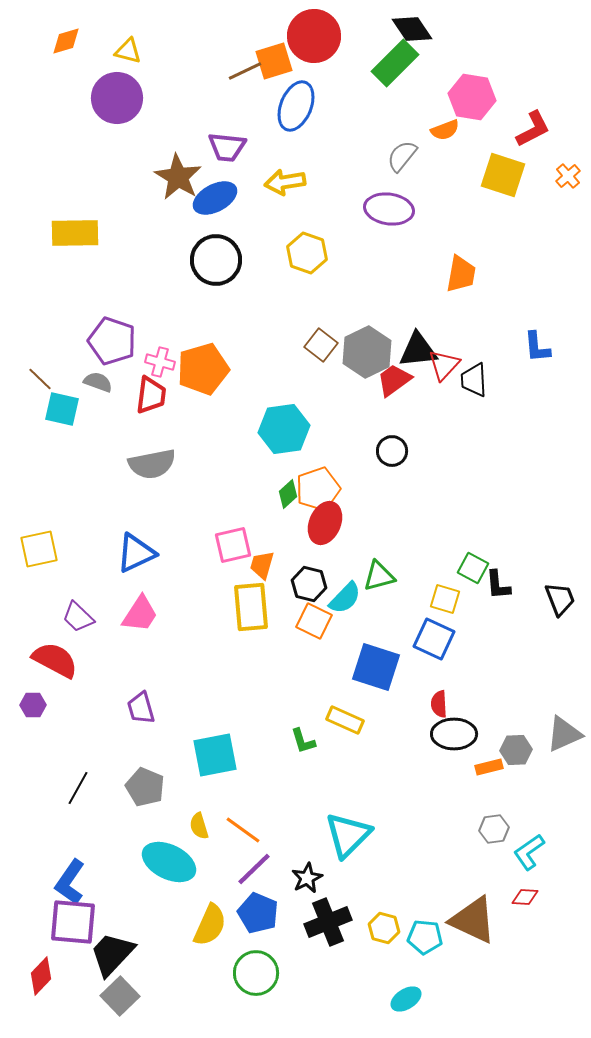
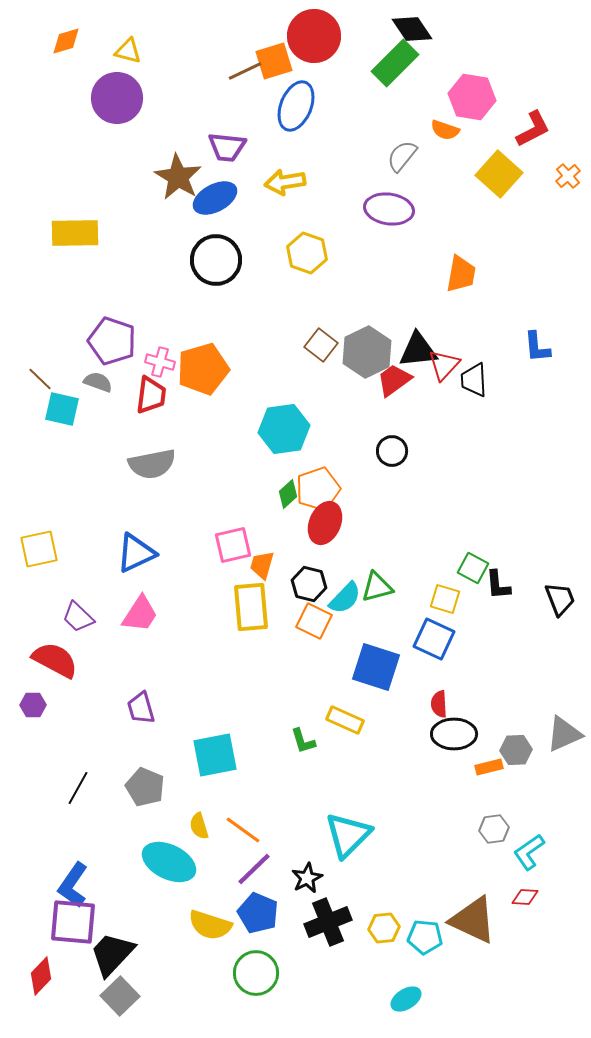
orange semicircle at (445, 130): rotated 40 degrees clockwise
yellow square at (503, 175): moved 4 px left, 1 px up; rotated 24 degrees clockwise
green triangle at (379, 576): moved 2 px left, 11 px down
blue L-shape at (70, 882): moved 3 px right, 3 px down
yellow semicircle at (210, 925): rotated 84 degrees clockwise
yellow hexagon at (384, 928): rotated 20 degrees counterclockwise
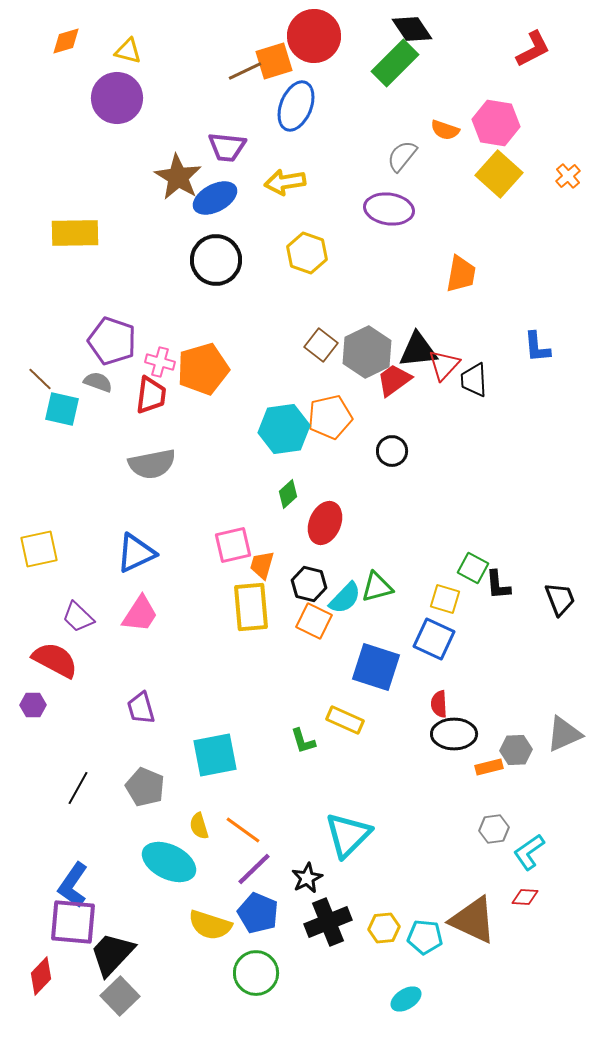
pink hexagon at (472, 97): moved 24 px right, 26 px down
red L-shape at (533, 129): moved 80 px up
orange pentagon at (318, 489): moved 12 px right, 72 px up; rotated 6 degrees clockwise
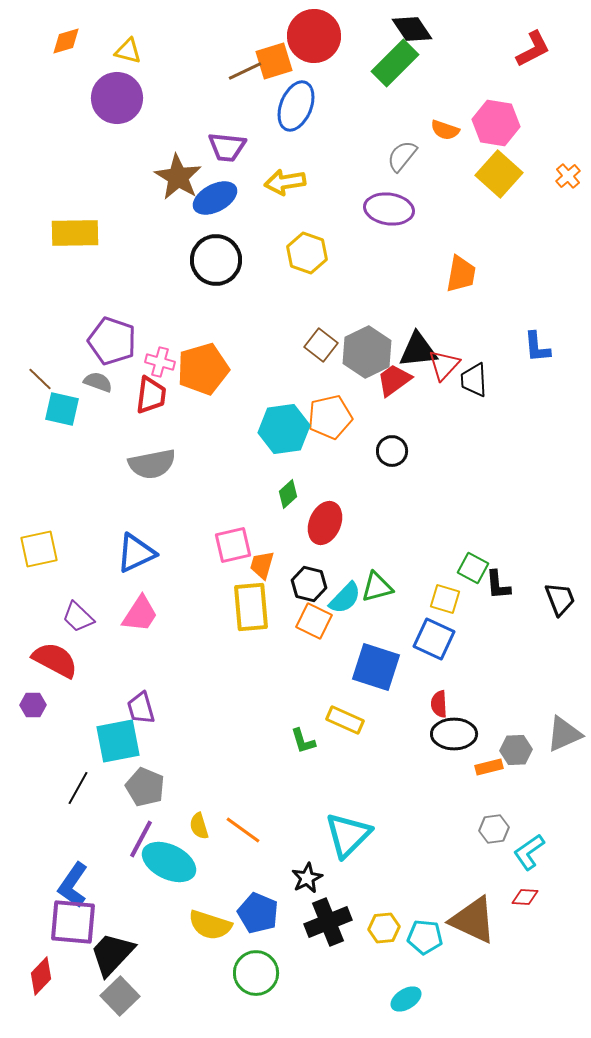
cyan square at (215, 755): moved 97 px left, 14 px up
purple line at (254, 869): moved 113 px left, 30 px up; rotated 18 degrees counterclockwise
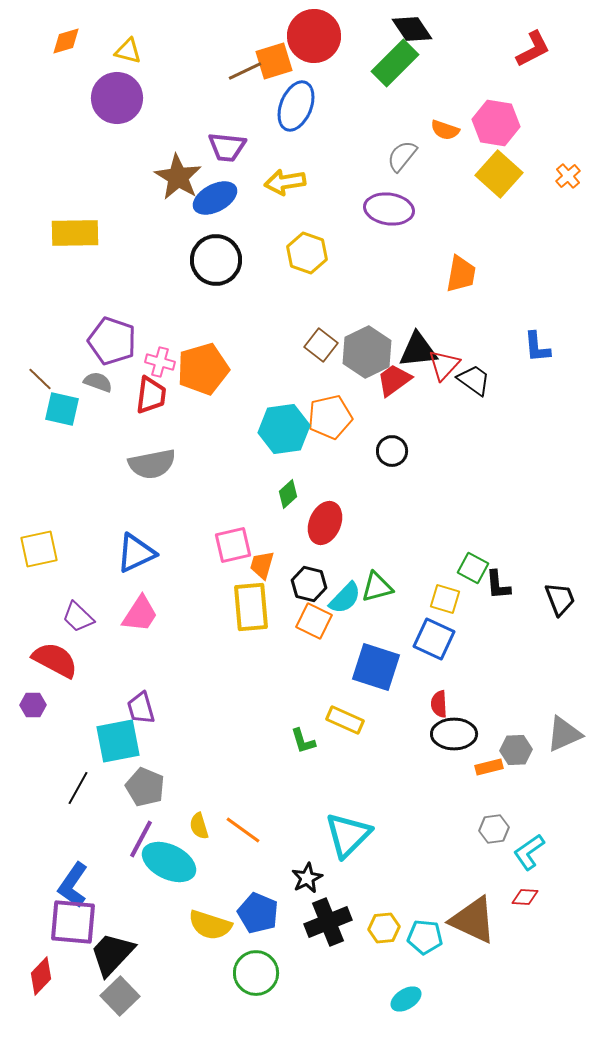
black trapezoid at (474, 380): rotated 129 degrees clockwise
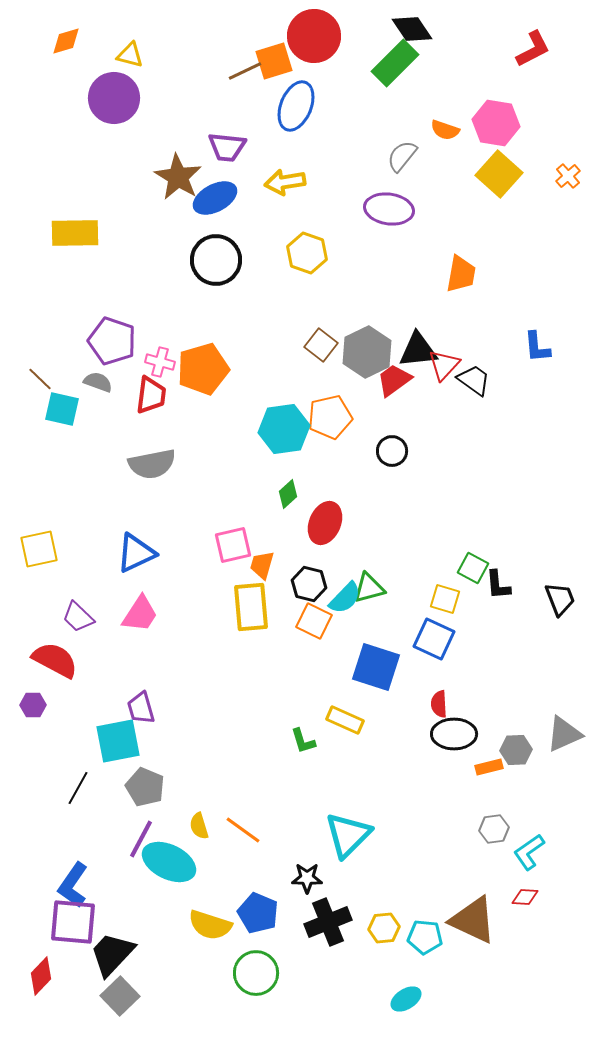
yellow triangle at (128, 51): moved 2 px right, 4 px down
purple circle at (117, 98): moved 3 px left
green triangle at (377, 587): moved 8 px left, 1 px down
black star at (307, 878): rotated 28 degrees clockwise
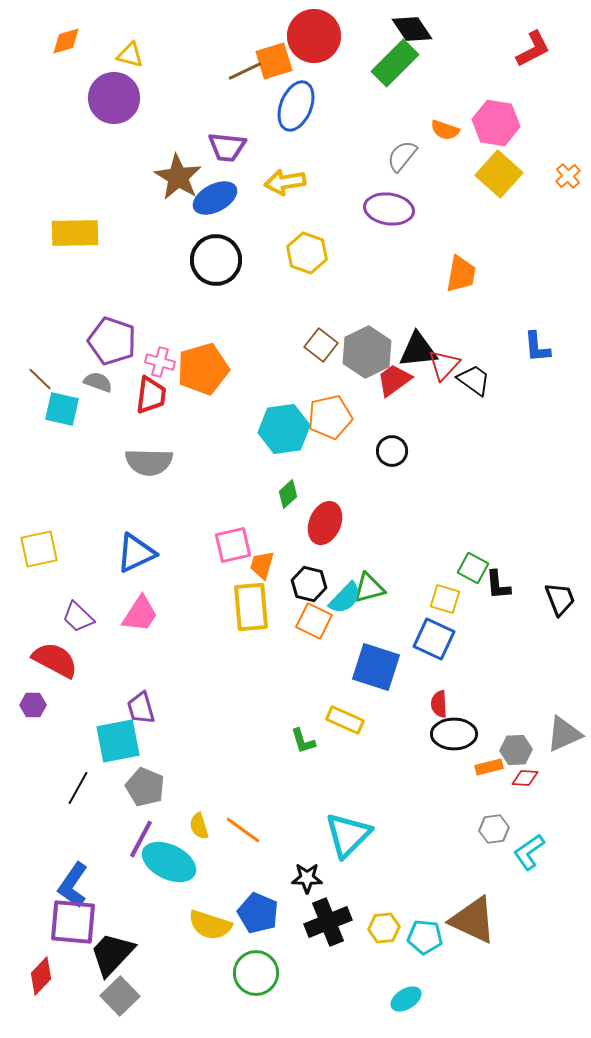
gray semicircle at (152, 464): moved 3 px left, 2 px up; rotated 12 degrees clockwise
red diamond at (525, 897): moved 119 px up
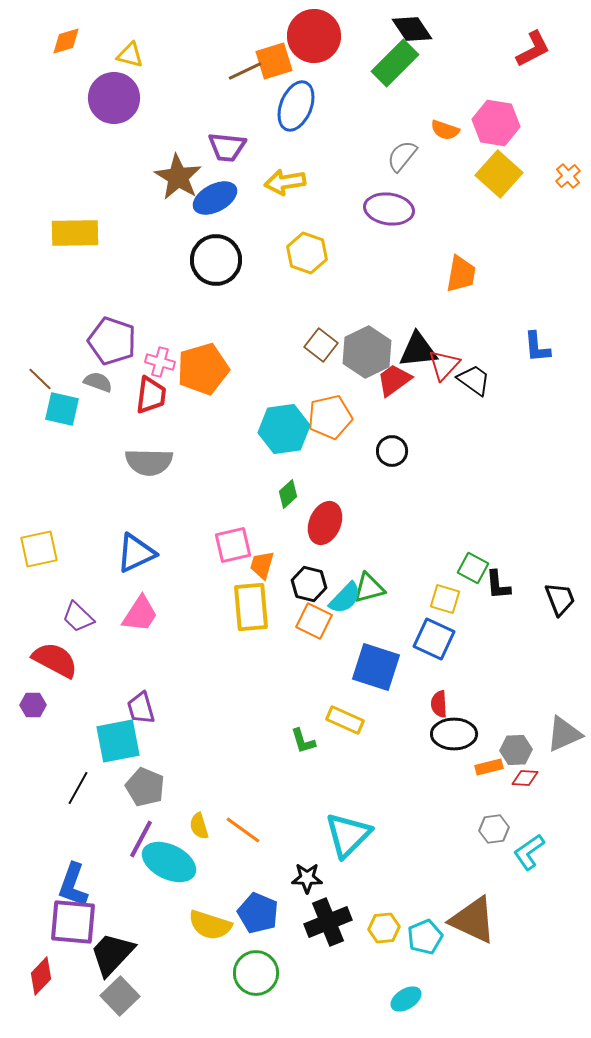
blue L-shape at (73, 885): rotated 15 degrees counterclockwise
cyan pentagon at (425, 937): rotated 28 degrees counterclockwise
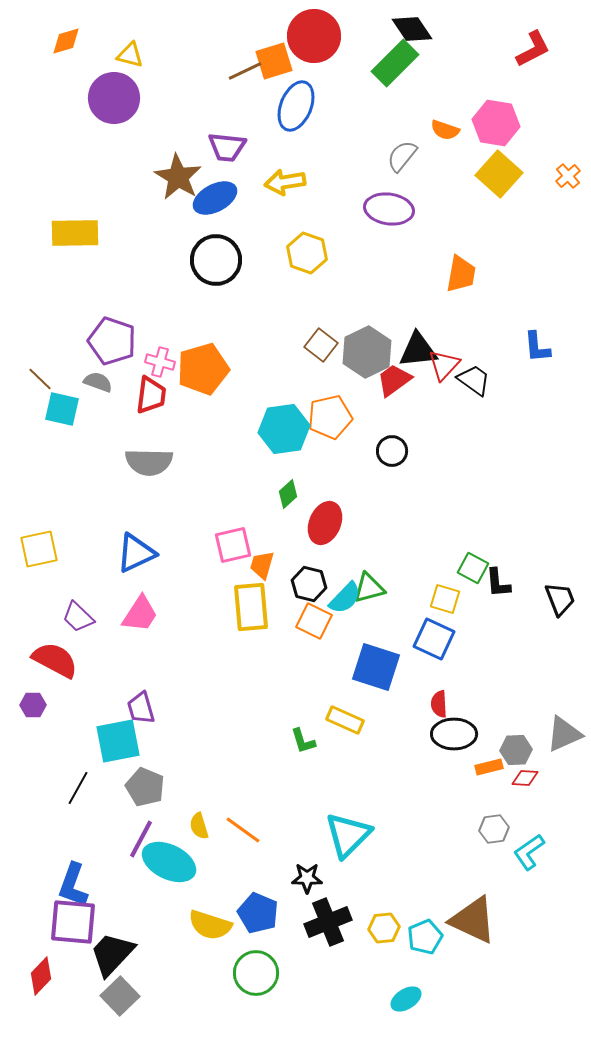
black L-shape at (498, 585): moved 2 px up
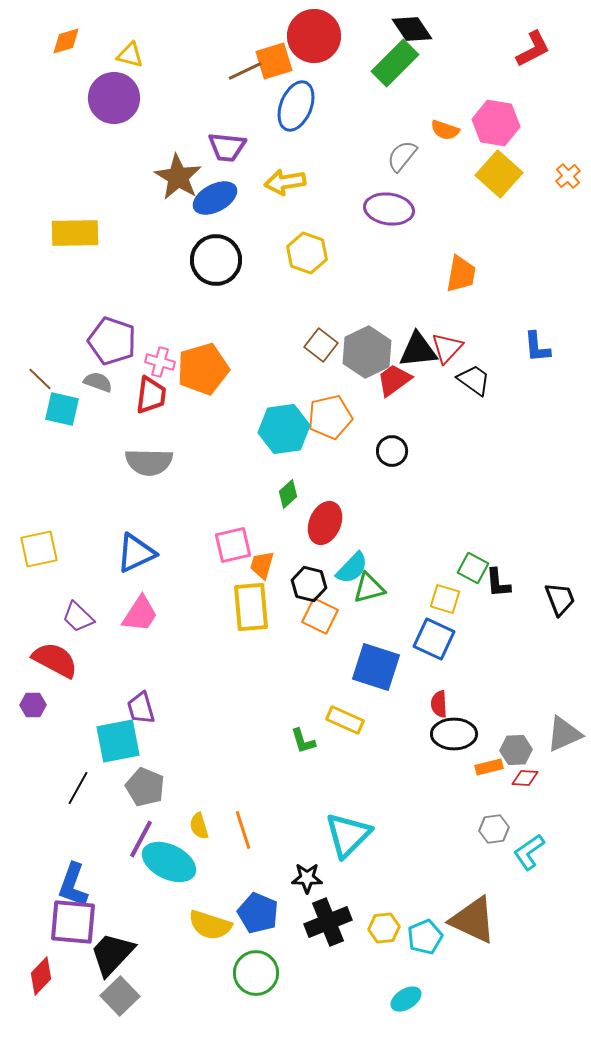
red triangle at (444, 365): moved 3 px right, 17 px up
cyan semicircle at (345, 598): moved 7 px right, 30 px up
orange square at (314, 621): moved 6 px right, 5 px up
orange line at (243, 830): rotated 36 degrees clockwise
